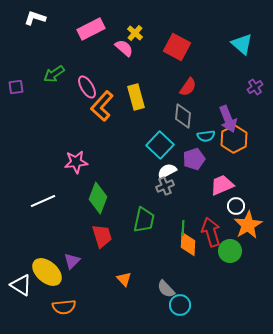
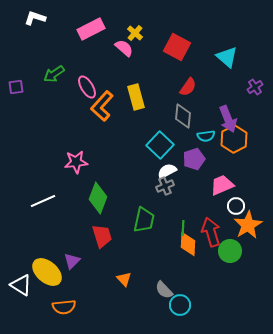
cyan triangle: moved 15 px left, 13 px down
gray semicircle: moved 2 px left, 1 px down
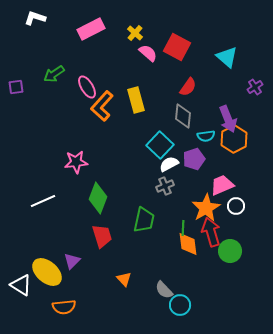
pink semicircle: moved 24 px right, 5 px down
yellow rectangle: moved 3 px down
white semicircle: moved 2 px right, 7 px up
orange star: moved 42 px left, 17 px up
orange diamond: rotated 10 degrees counterclockwise
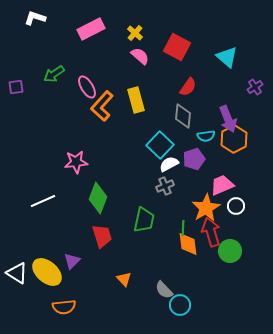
pink semicircle: moved 8 px left, 3 px down
white triangle: moved 4 px left, 12 px up
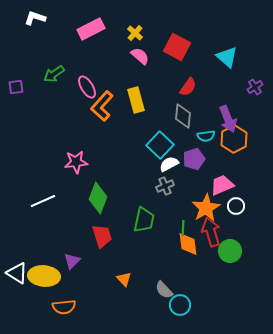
yellow ellipse: moved 3 px left, 4 px down; rotated 36 degrees counterclockwise
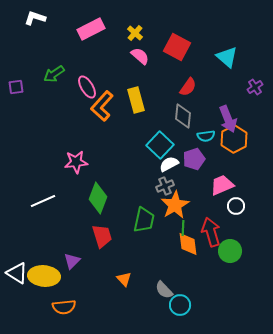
orange star: moved 31 px left, 3 px up
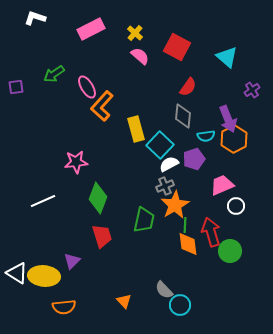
purple cross: moved 3 px left, 3 px down
yellow rectangle: moved 29 px down
green line: moved 2 px right, 3 px up
orange triangle: moved 22 px down
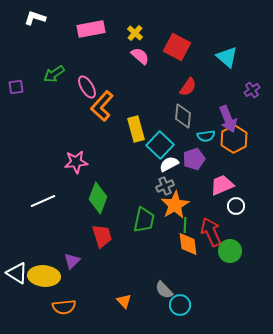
pink rectangle: rotated 16 degrees clockwise
red arrow: rotated 8 degrees counterclockwise
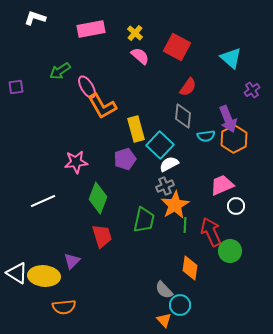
cyan triangle: moved 4 px right, 1 px down
green arrow: moved 6 px right, 3 px up
orange L-shape: rotated 72 degrees counterclockwise
purple pentagon: moved 69 px left
orange diamond: moved 2 px right, 24 px down; rotated 15 degrees clockwise
orange triangle: moved 40 px right, 19 px down
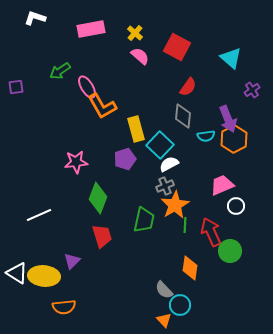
white line: moved 4 px left, 14 px down
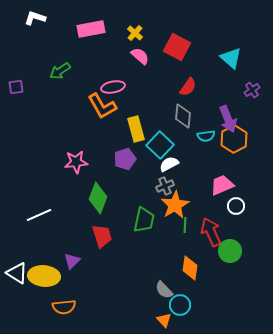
pink ellipse: moved 26 px right; rotated 70 degrees counterclockwise
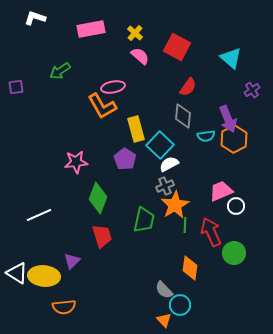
purple pentagon: rotated 20 degrees counterclockwise
pink trapezoid: moved 1 px left, 6 px down
green circle: moved 4 px right, 2 px down
